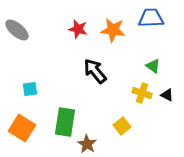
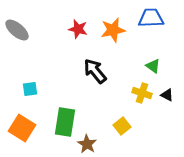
orange star: rotated 20 degrees counterclockwise
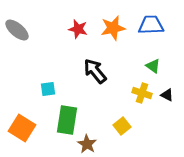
blue trapezoid: moved 7 px down
orange star: moved 2 px up
cyan square: moved 18 px right
green rectangle: moved 2 px right, 2 px up
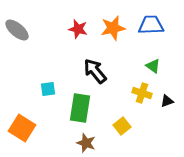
black triangle: moved 6 px down; rotated 48 degrees counterclockwise
green rectangle: moved 13 px right, 12 px up
brown star: moved 1 px left, 1 px up; rotated 12 degrees counterclockwise
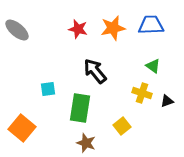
orange square: rotated 8 degrees clockwise
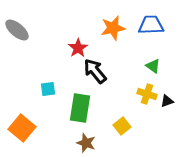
red star: moved 19 px down; rotated 24 degrees clockwise
yellow cross: moved 5 px right, 1 px down
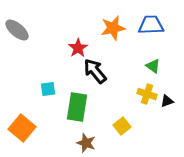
green rectangle: moved 3 px left, 1 px up
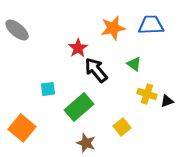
green triangle: moved 19 px left, 2 px up
black arrow: moved 1 px right, 1 px up
green rectangle: moved 2 px right; rotated 40 degrees clockwise
yellow square: moved 1 px down
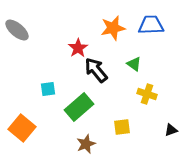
black triangle: moved 4 px right, 29 px down
yellow square: rotated 30 degrees clockwise
brown star: moved 1 px down; rotated 30 degrees clockwise
